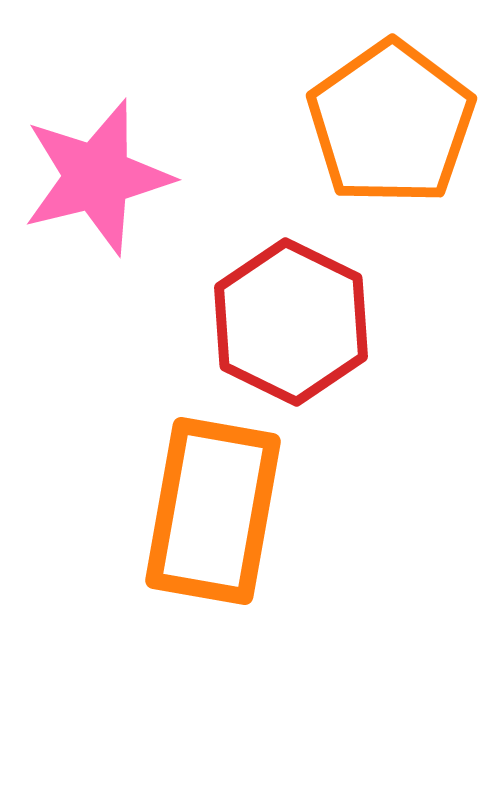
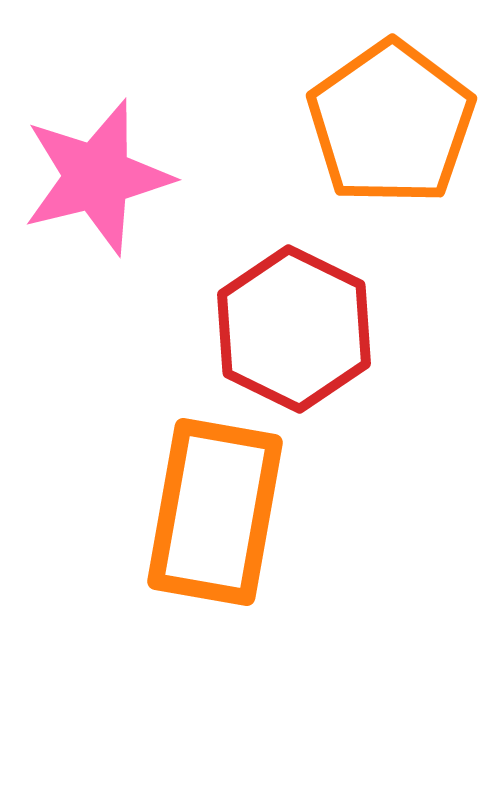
red hexagon: moved 3 px right, 7 px down
orange rectangle: moved 2 px right, 1 px down
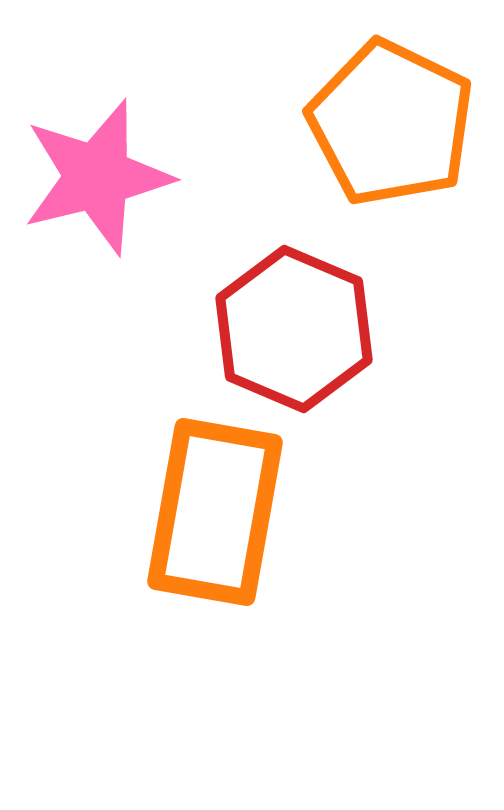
orange pentagon: rotated 11 degrees counterclockwise
red hexagon: rotated 3 degrees counterclockwise
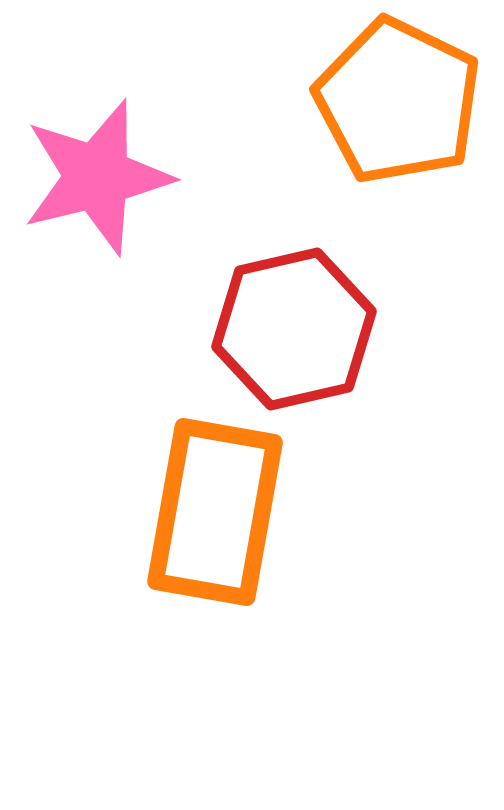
orange pentagon: moved 7 px right, 22 px up
red hexagon: rotated 24 degrees clockwise
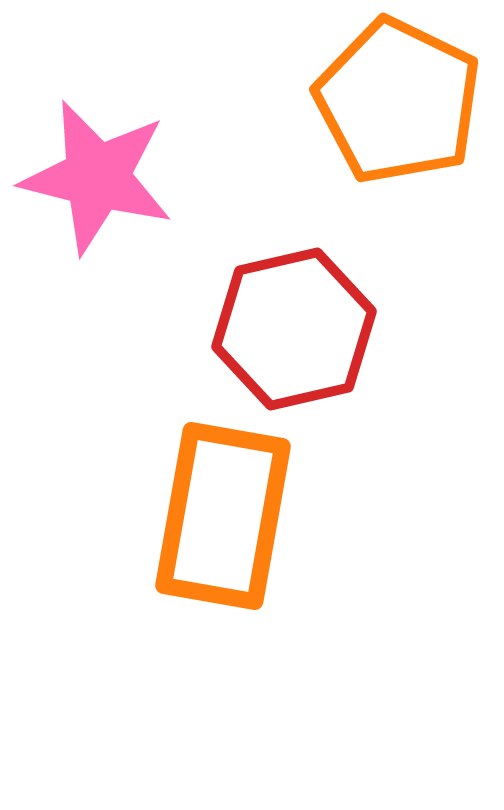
pink star: rotated 28 degrees clockwise
orange rectangle: moved 8 px right, 4 px down
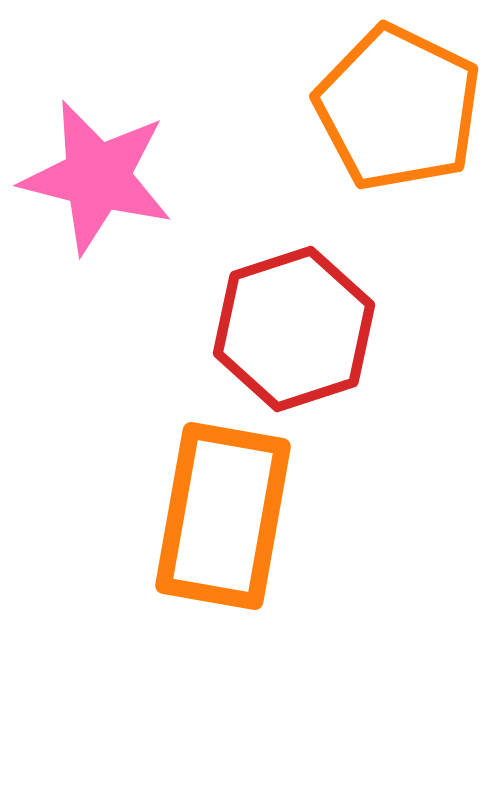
orange pentagon: moved 7 px down
red hexagon: rotated 5 degrees counterclockwise
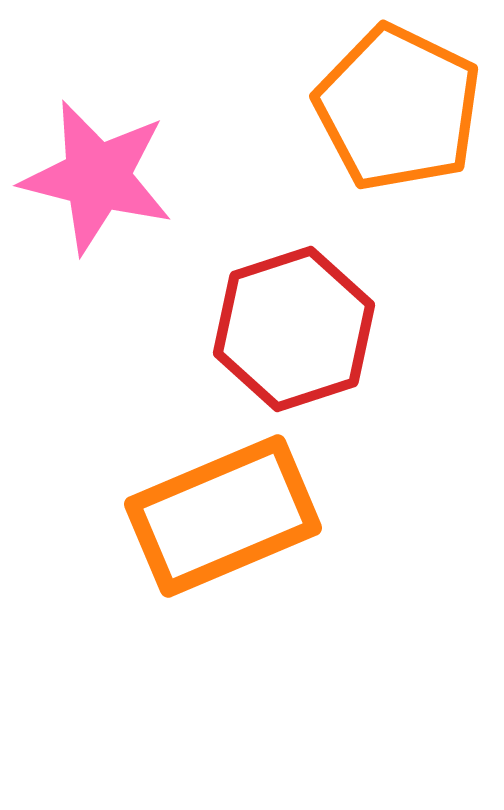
orange rectangle: rotated 57 degrees clockwise
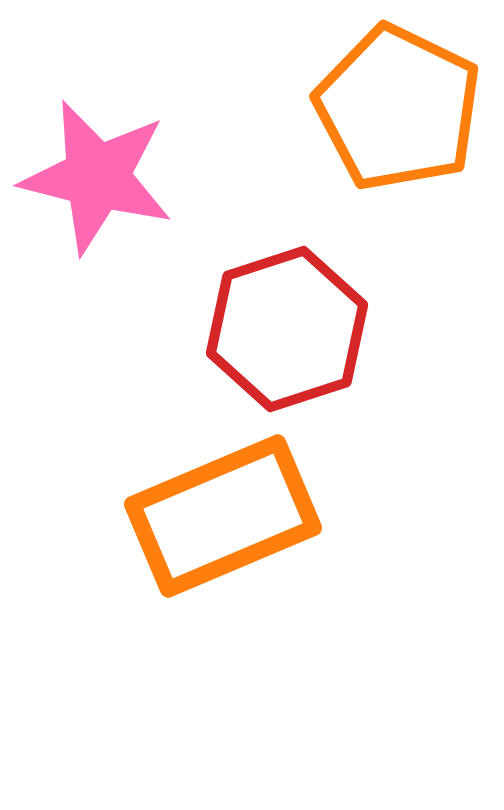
red hexagon: moved 7 px left
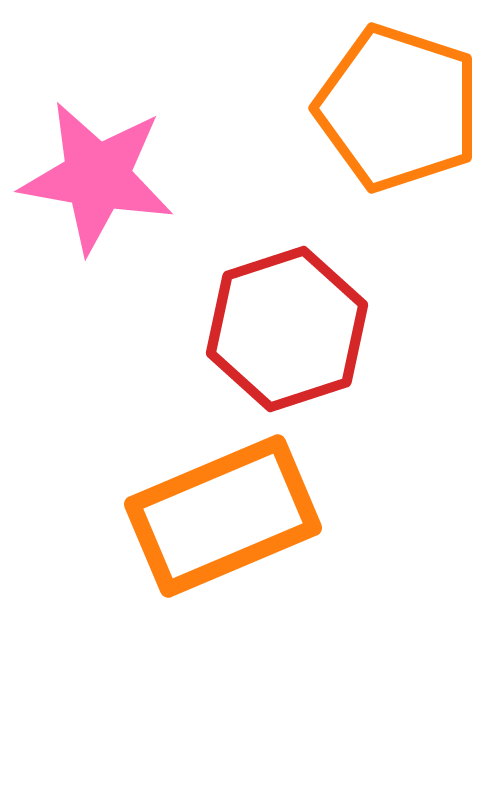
orange pentagon: rotated 8 degrees counterclockwise
pink star: rotated 4 degrees counterclockwise
